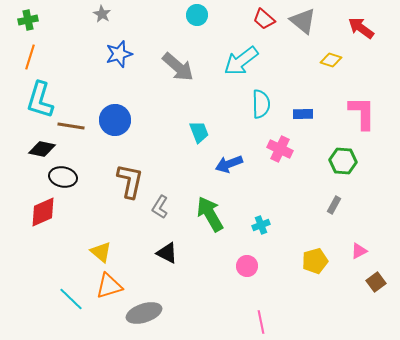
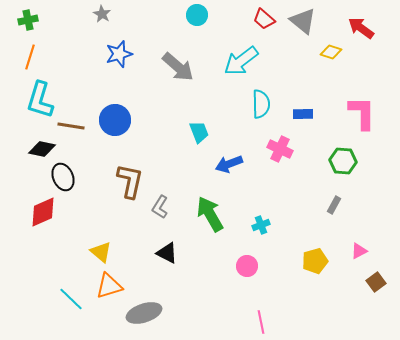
yellow diamond: moved 8 px up
black ellipse: rotated 56 degrees clockwise
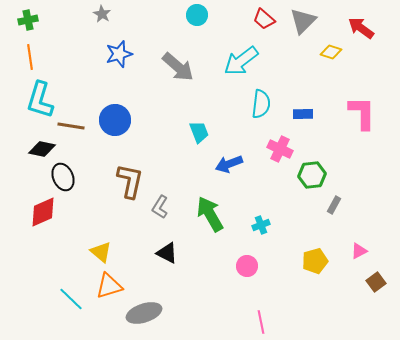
gray triangle: rotated 36 degrees clockwise
orange line: rotated 25 degrees counterclockwise
cyan semicircle: rotated 8 degrees clockwise
green hexagon: moved 31 px left, 14 px down; rotated 12 degrees counterclockwise
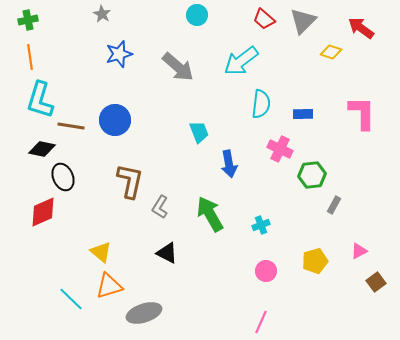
blue arrow: rotated 80 degrees counterclockwise
pink circle: moved 19 px right, 5 px down
pink line: rotated 35 degrees clockwise
